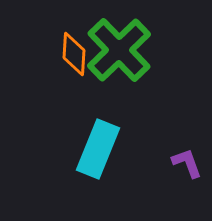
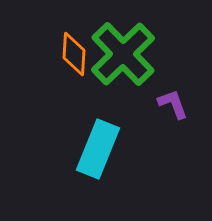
green cross: moved 4 px right, 4 px down
purple L-shape: moved 14 px left, 59 px up
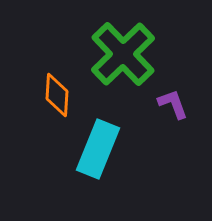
orange diamond: moved 17 px left, 41 px down
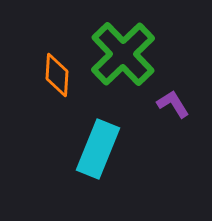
orange diamond: moved 20 px up
purple L-shape: rotated 12 degrees counterclockwise
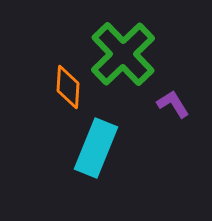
orange diamond: moved 11 px right, 12 px down
cyan rectangle: moved 2 px left, 1 px up
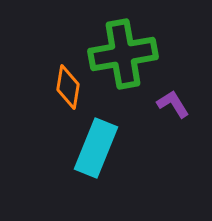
green cross: rotated 34 degrees clockwise
orange diamond: rotated 6 degrees clockwise
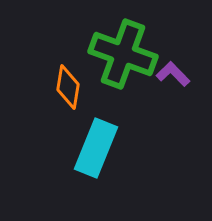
green cross: rotated 30 degrees clockwise
purple L-shape: moved 30 px up; rotated 12 degrees counterclockwise
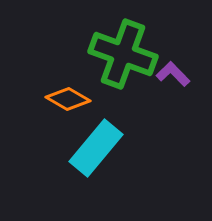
orange diamond: moved 12 px down; rotated 69 degrees counterclockwise
cyan rectangle: rotated 18 degrees clockwise
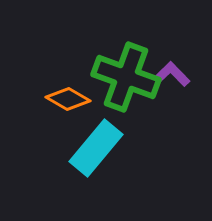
green cross: moved 3 px right, 23 px down
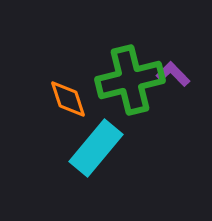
green cross: moved 4 px right, 3 px down; rotated 34 degrees counterclockwise
orange diamond: rotated 42 degrees clockwise
